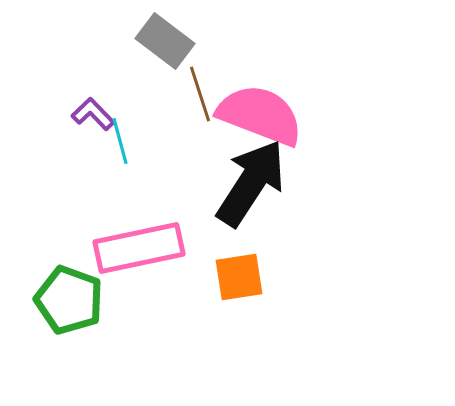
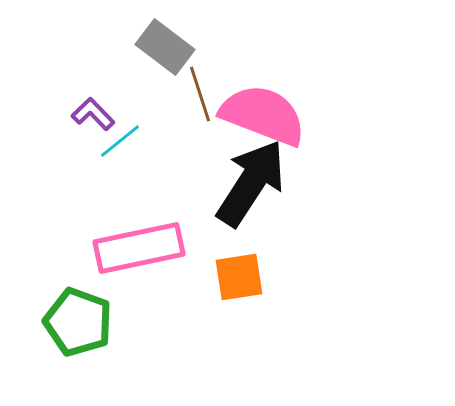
gray rectangle: moved 6 px down
pink semicircle: moved 3 px right
cyan line: rotated 66 degrees clockwise
green pentagon: moved 9 px right, 22 px down
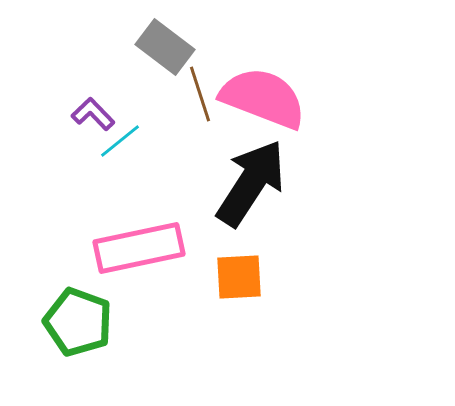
pink semicircle: moved 17 px up
orange square: rotated 6 degrees clockwise
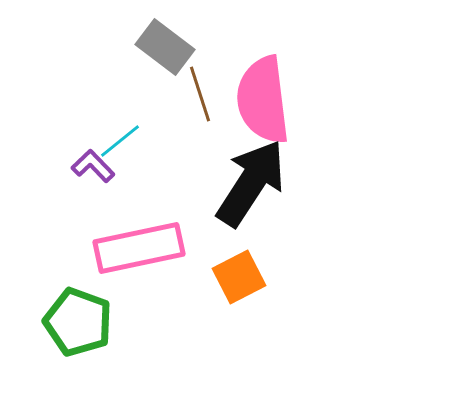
pink semicircle: moved 2 px down; rotated 118 degrees counterclockwise
purple L-shape: moved 52 px down
orange square: rotated 24 degrees counterclockwise
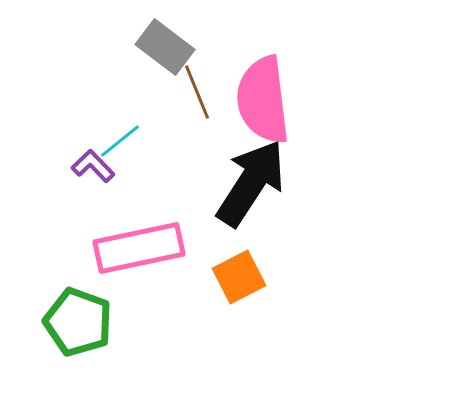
brown line: moved 3 px left, 2 px up; rotated 4 degrees counterclockwise
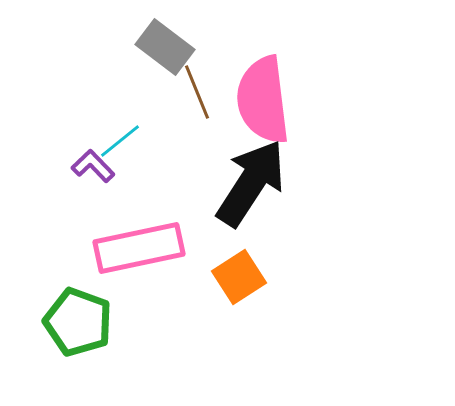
orange square: rotated 6 degrees counterclockwise
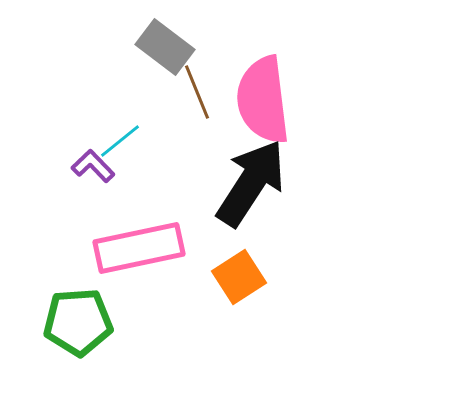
green pentagon: rotated 24 degrees counterclockwise
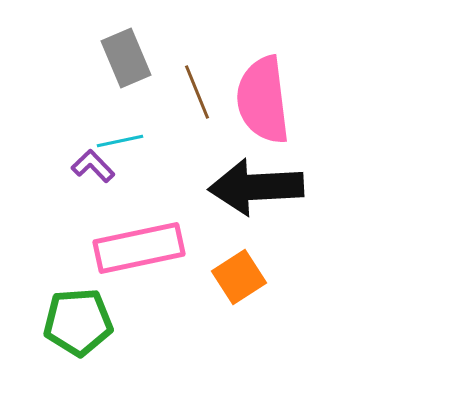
gray rectangle: moved 39 px left, 11 px down; rotated 30 degrees clockwise
cyan line: rotated 27 degrees clockwise
black arrow: moved 5 px right, 4 px down; rotated 126 degrees counterclockwise
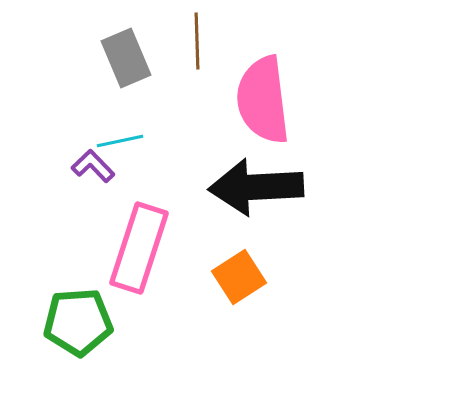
brown line: moved 51 px up; rotated 20 degrees clockwise
pink rectangle: rotated 60 degrees counterclockwise
